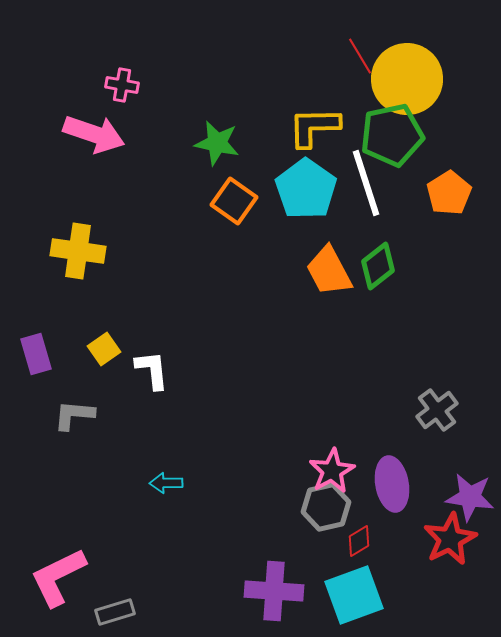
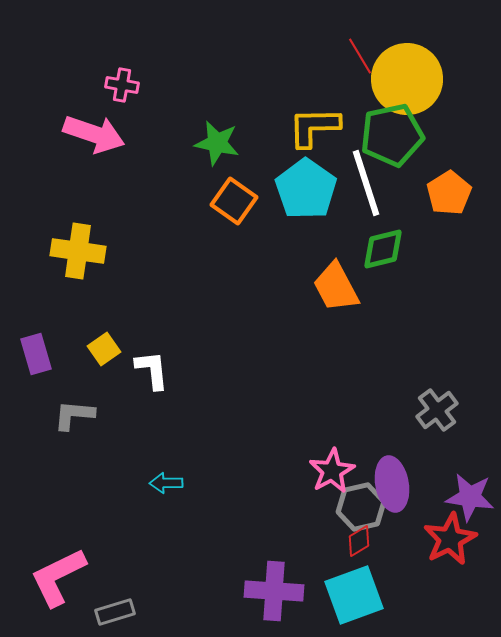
green diamond: moved 5 px right, 17 px up; rotated 24 degrees clockwise
orange trapezoid: moved 7 px right, 16 px down
gray hexagon: moved 35 px right
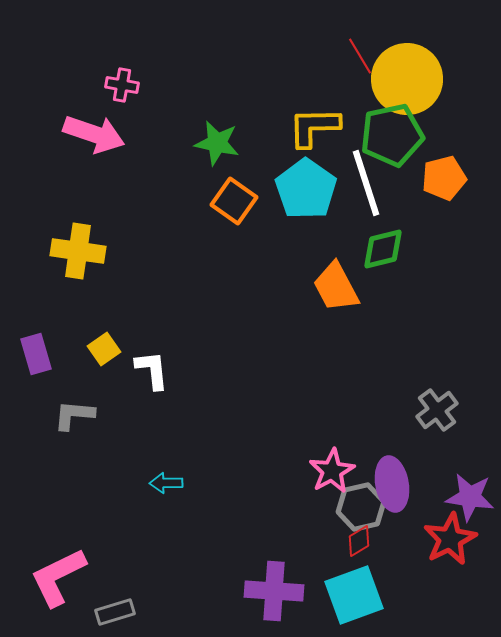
orange pentagon: moved 5 px left, 15 px up; rotated 18 degrees clockwise
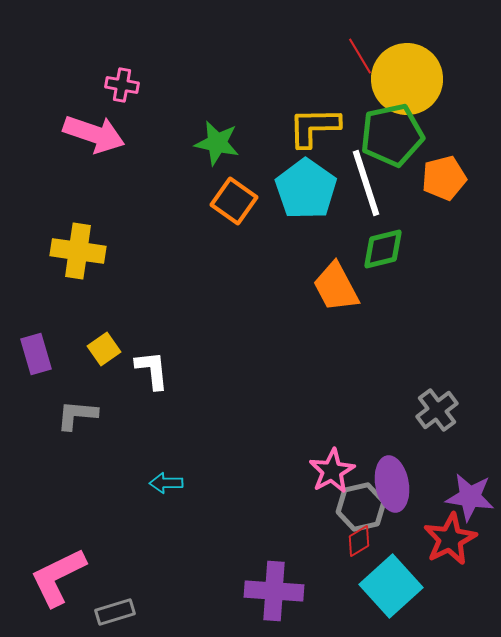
gray L-shape: moved 3 px right
cyan square: moved 37 px right, 9 px up; rotated 22 degrees counterclockwise
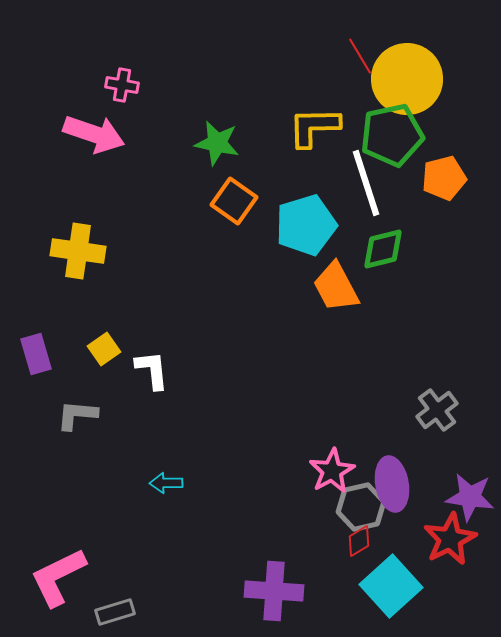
cyan pentagon: moved 36 px down; rotated 20 degrees clockwise
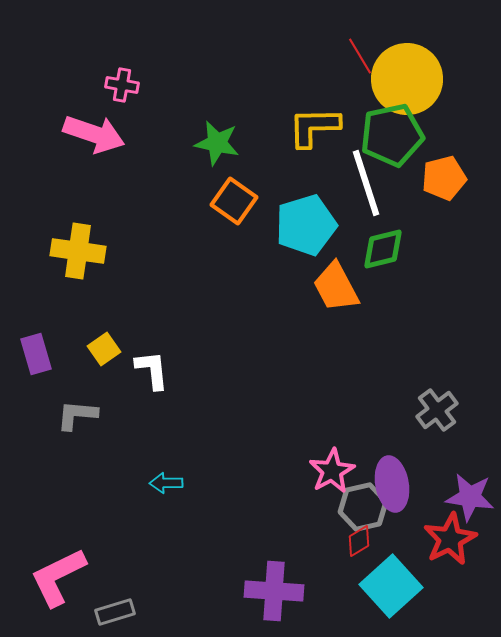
gray hexagon: moved 2 px right
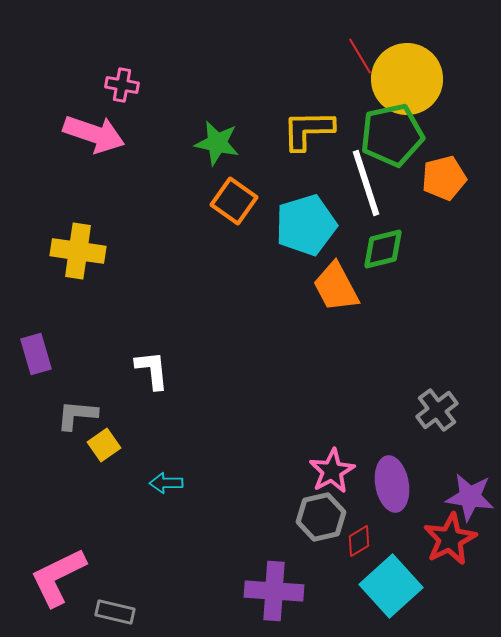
yellow L-shape: moved 6 px left, 3 px down
yellow square: moved 96 px down
gray hexagon: moved 42 px left, 10 px down
gray rectangle: rotated 30 degrees clockwise
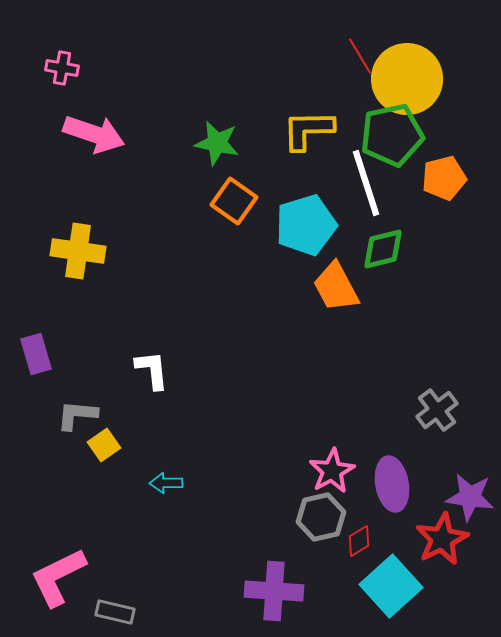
pink cross: moved 60 px left, 17 px up
red star: moved 8 px left
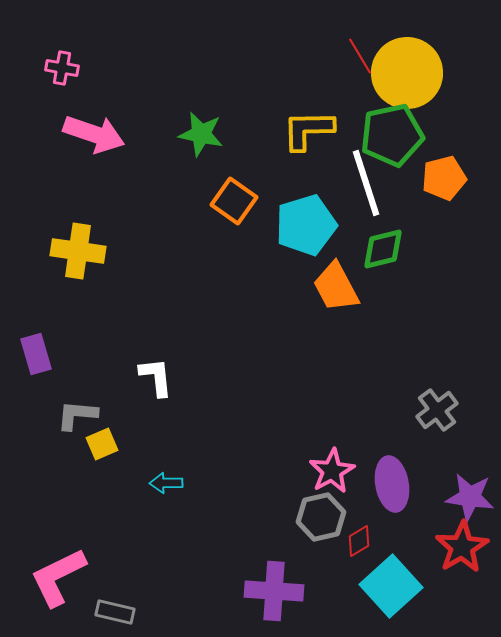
yellow circle: moved 6 px up
green star: moved 16 px left, 9 px up
white L-shape: moved 4 px right, 7 px down
yellow square: moved 2 px left, 1 px up; rotated 12 degrees clockwise
red star: moved 20 px right, 8 px down; rotated 4 degrees counterclockwise
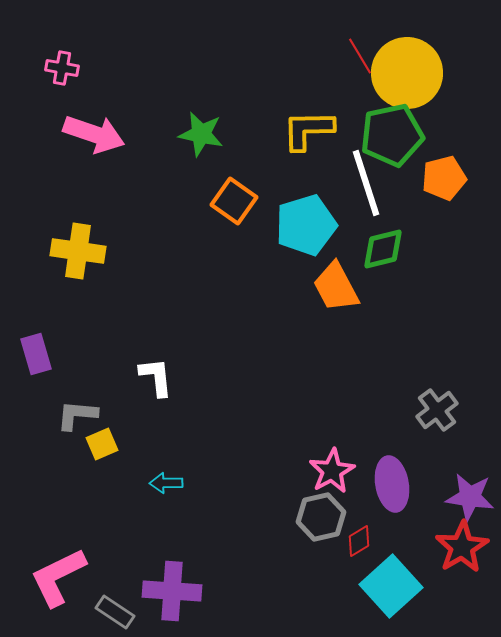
purple cross: moved 102 px left
gray rectangle: rotated 21 degrees clockwise
